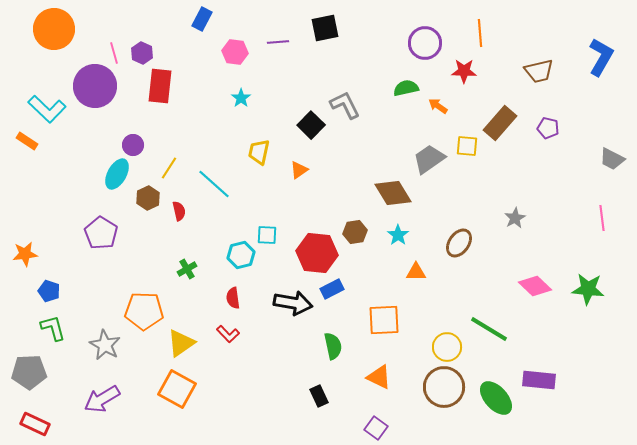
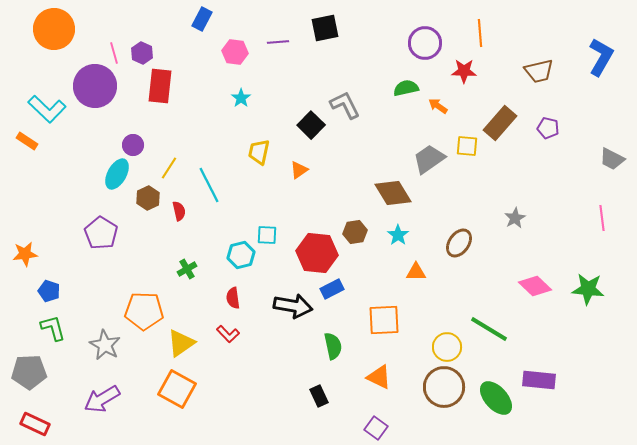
cyan line at (214, 184): moved 5 px left, 1 px down; rotated 21 degrees clockwise
black arrow at (293, 303): moved 3 px down
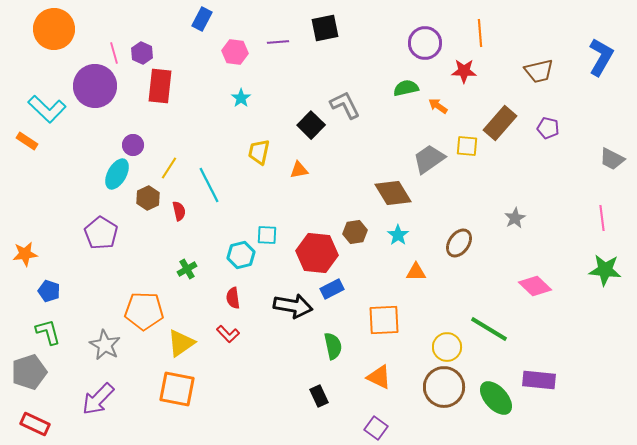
orange triangle at (299, 170): rotated 24 degrees clockwise
green star at (588, 289): moved 17 px right, 19 px up
green L-shape at (53, 328): moved 5 px left, 4 px down
gray pentagon at (29, 372): rotated 16 degrees counterclockwise
orange square at (177, 389): rotated 18 degrees counterclockwise
purple arrow at (102, 399): moved 4 px left; rotated 15 degrees counterclockwise
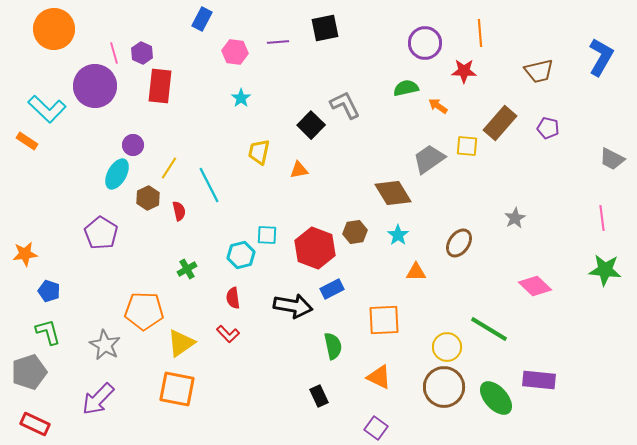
red hexagon at (317, 253): moved 2 px left, 5 px up; rotated 15 degrees clockwise
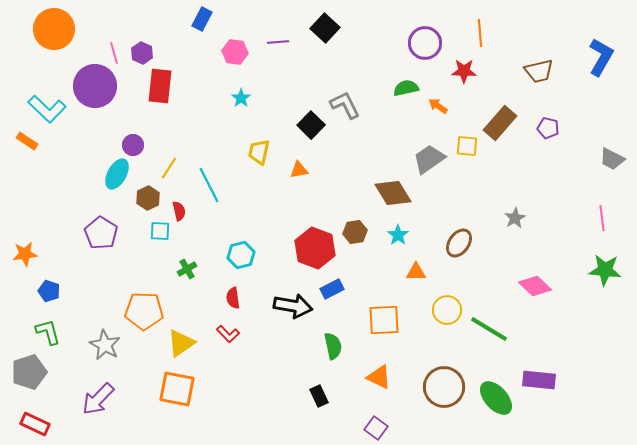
black square at (325, 28): rotated 36 degrees counterclockwise
cyan square at (267, 235): moved 107 px left, 4 px up
yellow circle at (447, 347): moved 37 px up
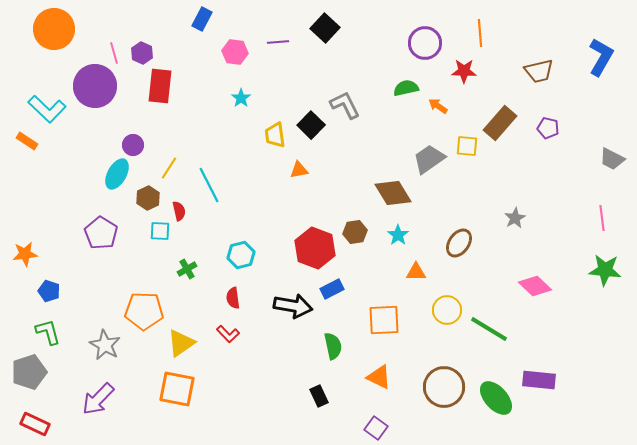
yellow trapezoid at (259, 152): moved 16 px right, 17 px up; rotated 20 degrees counterclockwise
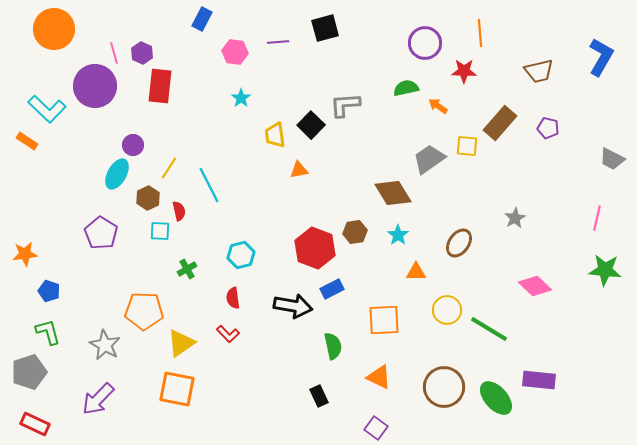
black square at (325, 28): rotated 32 degrees clockwise
gray L-shape at (345, 105): rotated 68 degrees counterclockwise
pink line at (602, 218): moved 5 px left; rotated 20 degrees clockwise
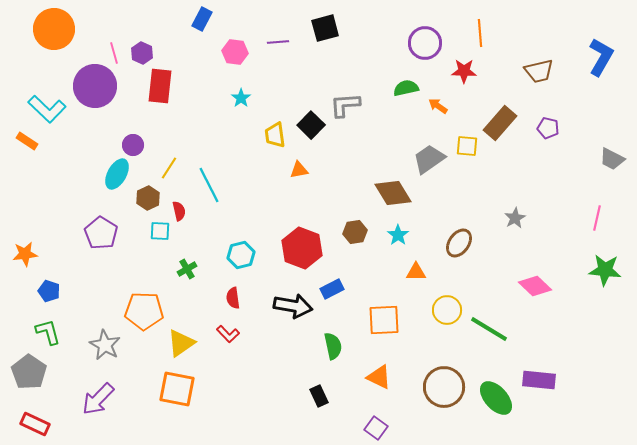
red hexagon at (315, 248): moved 13 px left
gray pentagon at (29, 372): rotated 20 degrees counterclockwise
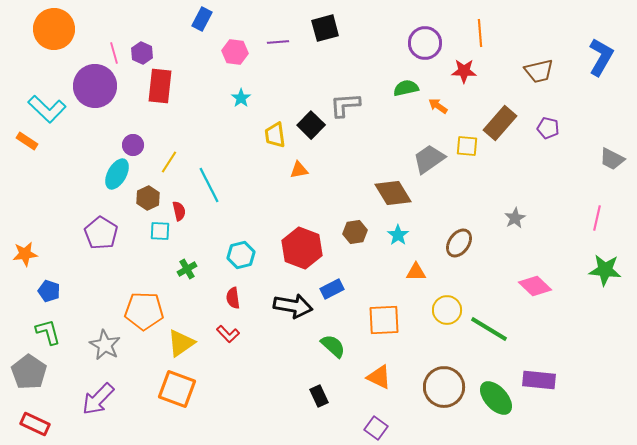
yellow line at (169, 168): moved 6 px up
green semicircle at (333, 346): rotated 36 degrees counterclockwise
orange square at (177, 389): rotated 9 degrees clockwise
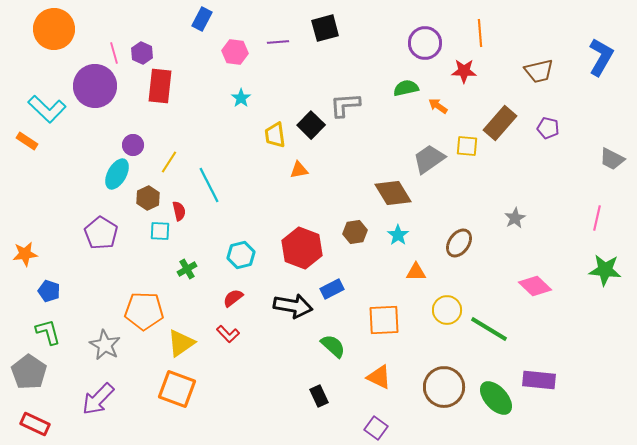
red semicircle at (233, 298): rotated 60 degrees clockwise
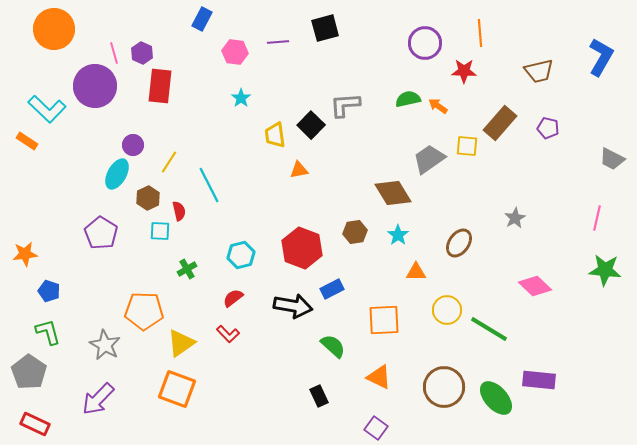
green semicircle at (406, 88): moved 2 px right, 11 px down
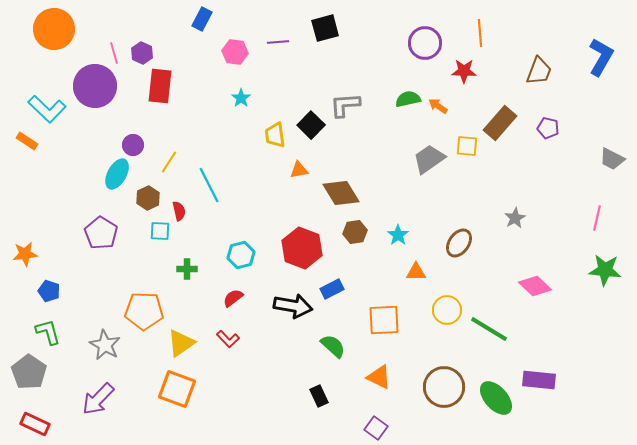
brown trapezoid at (539, 71): rotated 56 degrees counterclockwise
brown diamond at (393, 193): moved 52 px left
green cross at (187, 269): rotated 30 degrees clockwise
red L-shape at (228, 334): moved 5 px down
